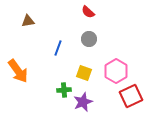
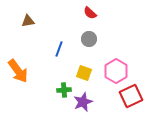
red semicircle: moved 2 px right, 1 px down
blue line: moved 1 px right, 1 px down
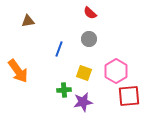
red square: moved 2 px left; rotated 20 degrees clockwise
purple star: rotated 12 degrees clockwise
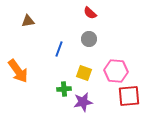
pink hexagon: rotated 25 degrees counterclockwise
green cross: moved 1 px up
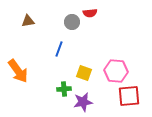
red semicircle: rotated 48 degrees counterclockwise
gray circle: moved 17 px left, 17 px up
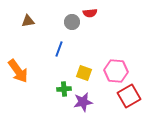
red square: rotated 25 degrees counterclockwise
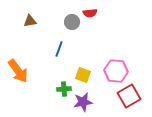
brown triangle: moved 2 px right
yellow square: moved 1 px left, 2 px down
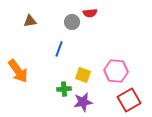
red square: moved 4 px down
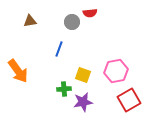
pink hexagon: rotated 15 degrees counterclockwise
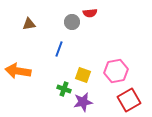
brown triangle: moved 1 px left, 3 px down
orange arrow: rotated 135 degrees clockwise
green cross: rotated 24 degrees clockwise
